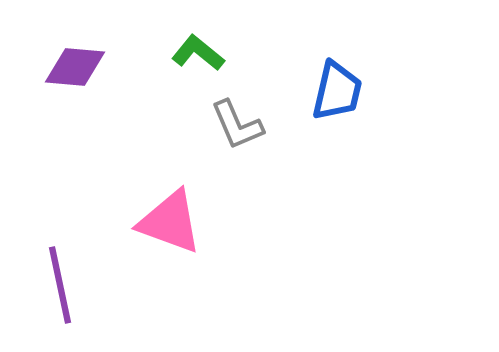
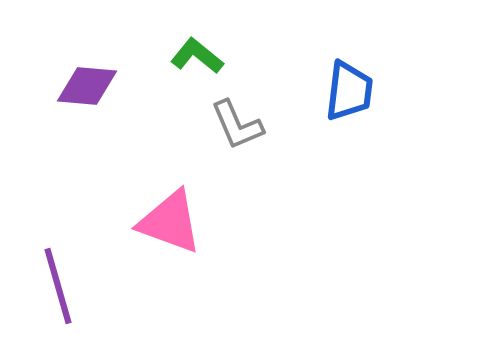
green L-shape: moved 1 px left, 3 px down
purple diamond: moved 12 px right, 19 px down
blue trapezoid: moved 12 px right; rotated 6 degrees counterclockwise
purple line: moved 2 px left, 1 px down; rotated 4 degrees counterclockwise
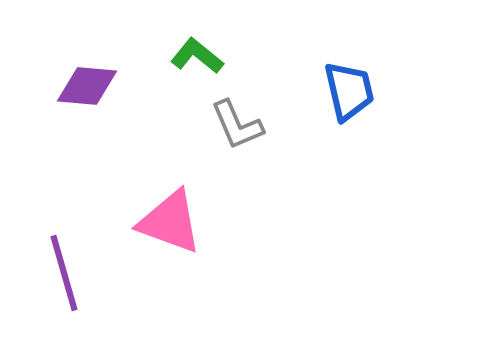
blue trapezoid: rotated 20 degrees counterclockwise
purple line: moved 6 px right, 13 px up
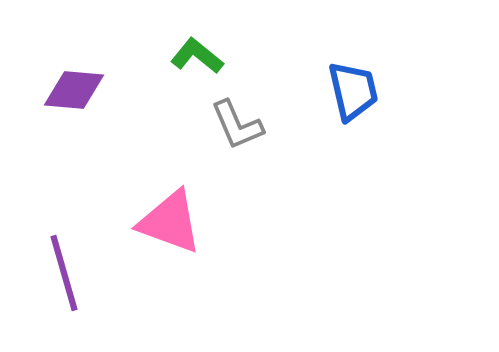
purple diamond: moved 13 px left, 4 px down
blue trapezoid: moved 4 px right
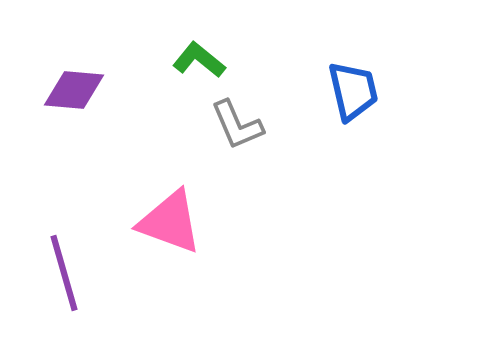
green L-shape: moved 2 px right, 4 px down
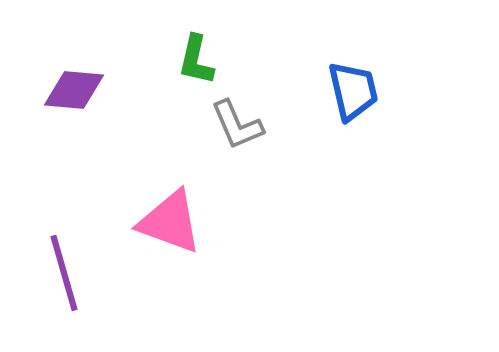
green L-shape: moved 3 px left; rotated 116 degrees counterclockwise
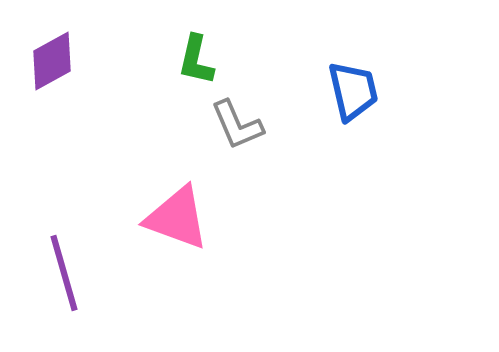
purple diamond: moved 22 px left, 29 px up; rotated 34 degrees counterclockwise
pink triangle: moved 7 px right, 4 px up
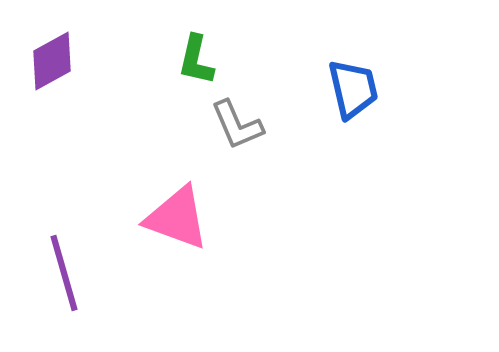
blue trapezoid: moved 2 px up
